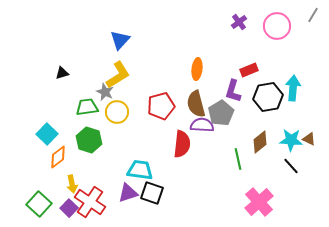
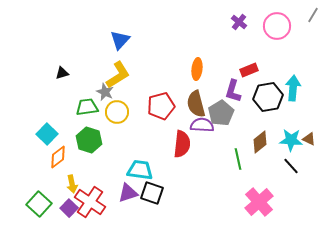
purple cross: rotated 14 degrees counterclockwise
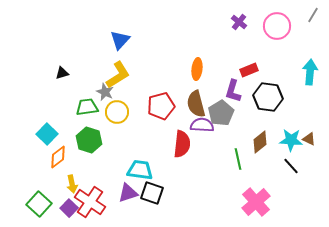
cyan arrow: moved 17 px right, 16 px up
black hexagon: rotated 16 degrees clockwise
pink cross: moved 3 px left
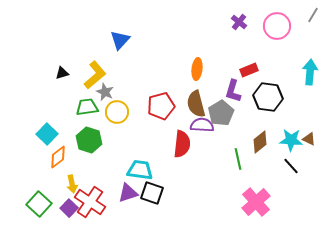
yellow L-shape: moved 23 px left; rotated 8 degrees counterclockwise
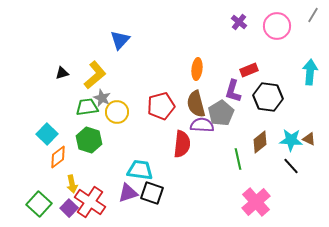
gray star: moved 3 px left, 6 px down
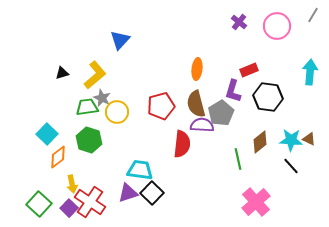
black square: rotated 25 degrees clockwise
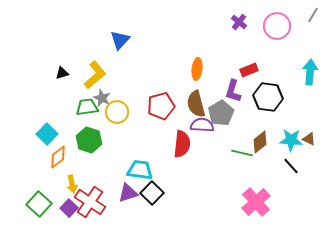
green line: moved 4 px right, 6 px up; rotated 65 degrees counterclockwise
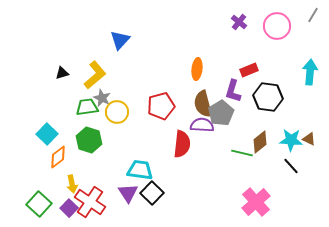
brown semicircle: moved 7 px right
purple triangle: rotated 45 degrees counterclockwise
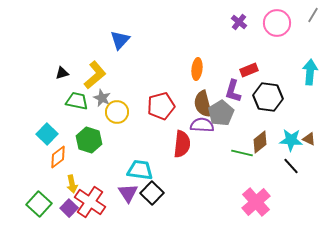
pink circle: moved 3 px up
green trapezoid: moved 10 px left, 6 px up; rotated 20 degrees clockwise
